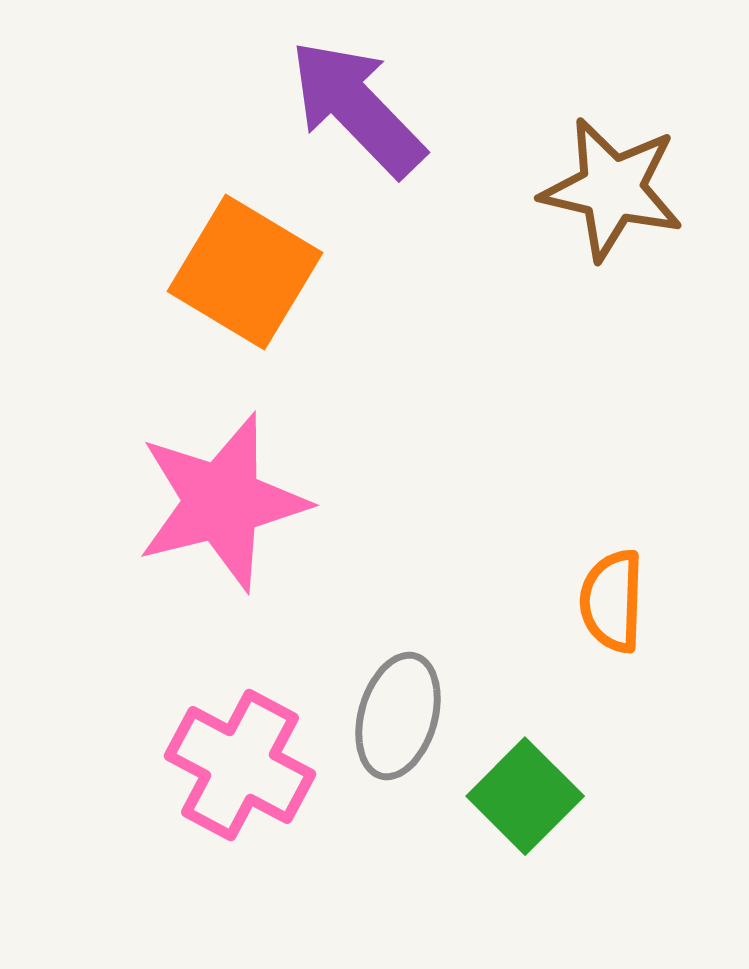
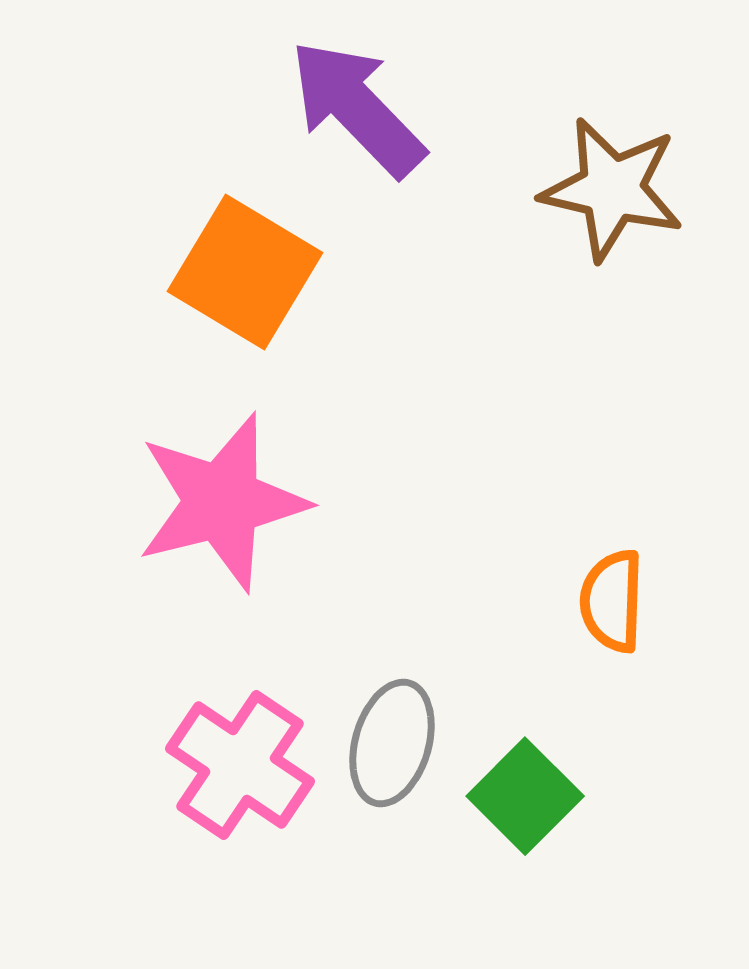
gray ellipse: moved 6 px left, 27 px down
pink cross: rotated 6 degrees clockwise
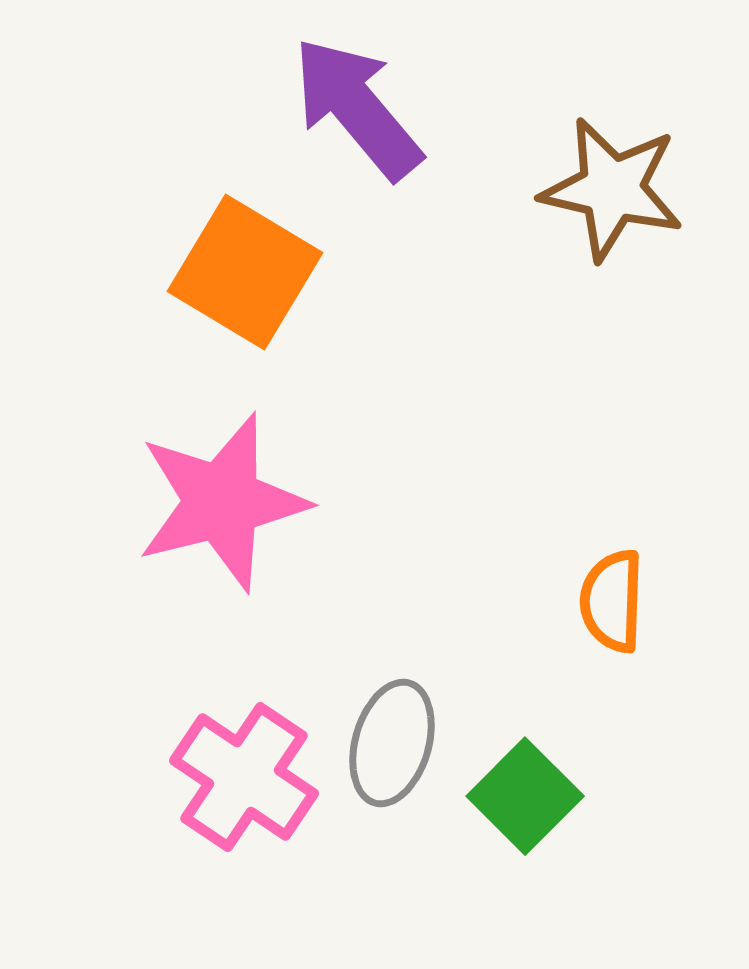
purple arrow: rotated 4 degrees clockwise
pink cross: moved 4 px right, 12 px down
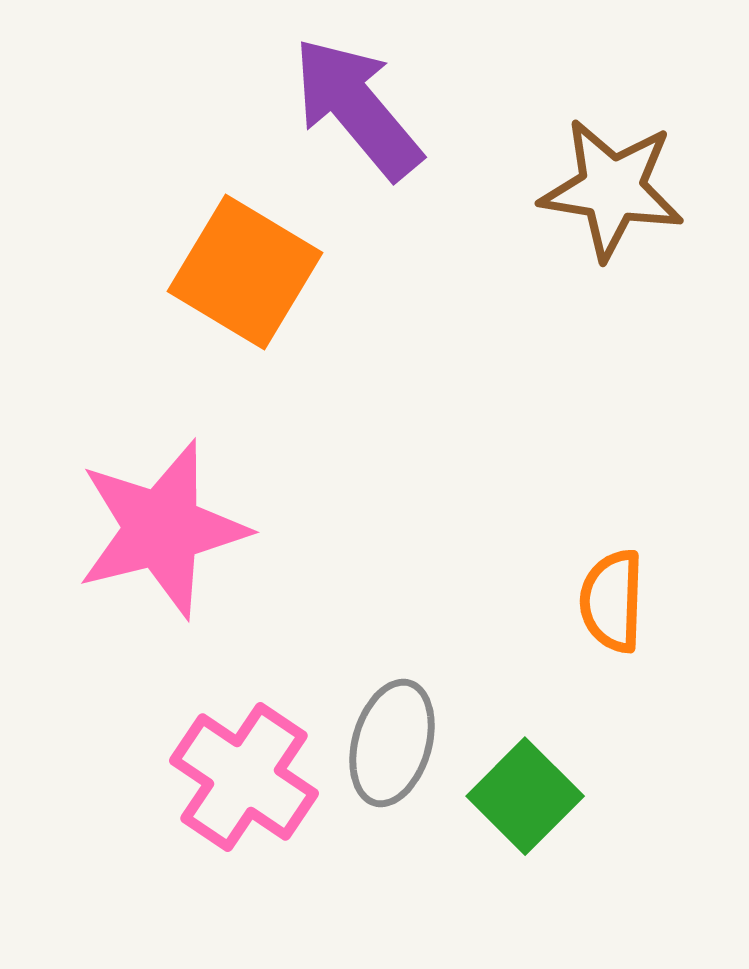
brown star: rotated 4 degrees counterclockwise
pink star: moved 60 px left, 27 px down
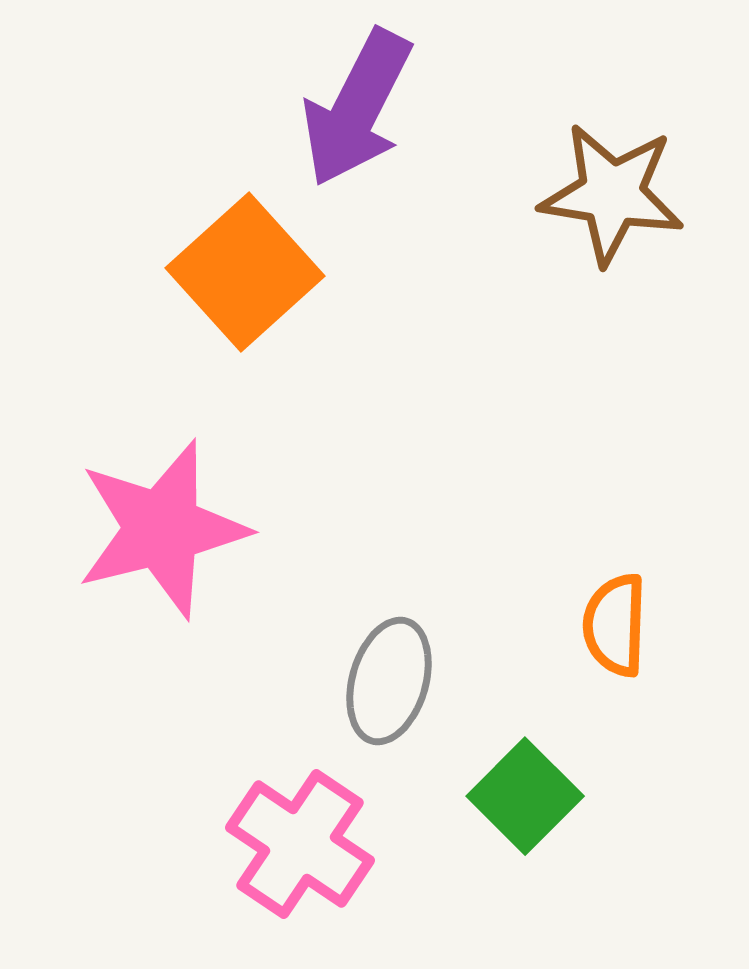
purple arrow: rotated 113 degrees counterclockwise
brown star: moved 5 px down
orange square: rotated 17 degrees clockwise
orange semicircle: moved 3 px right, 24 px down
gray ellipse: moved 3 px left, 62 px up
pink cross: moved 56 px right, 67 px down
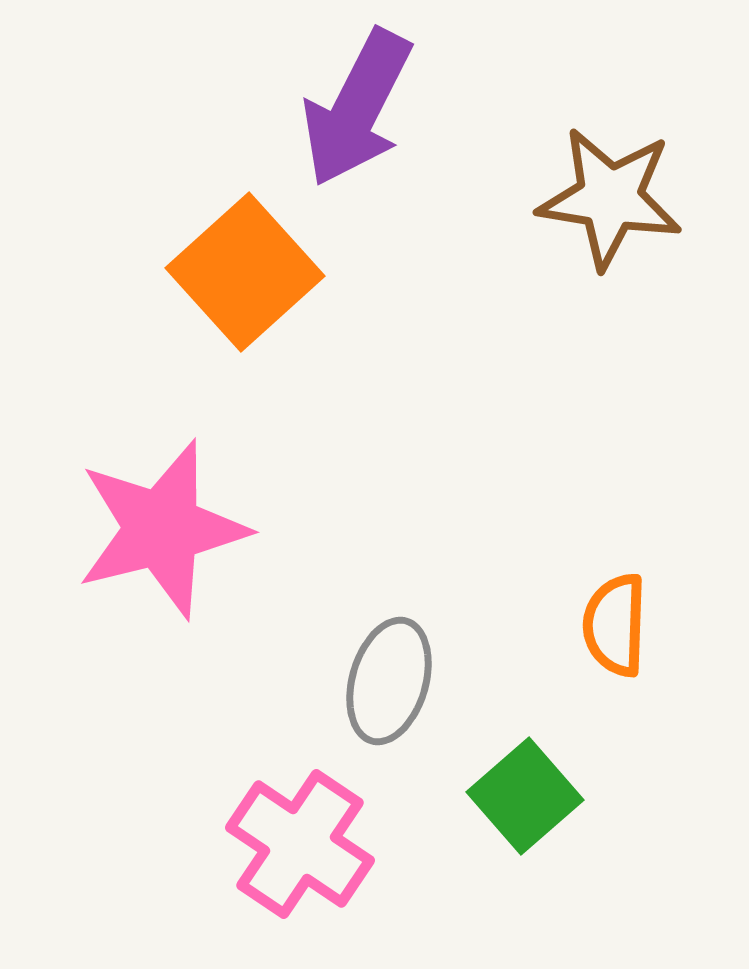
brown star: moved 2 px left, 4 px down
green square: rotated 4 degrees clockwise
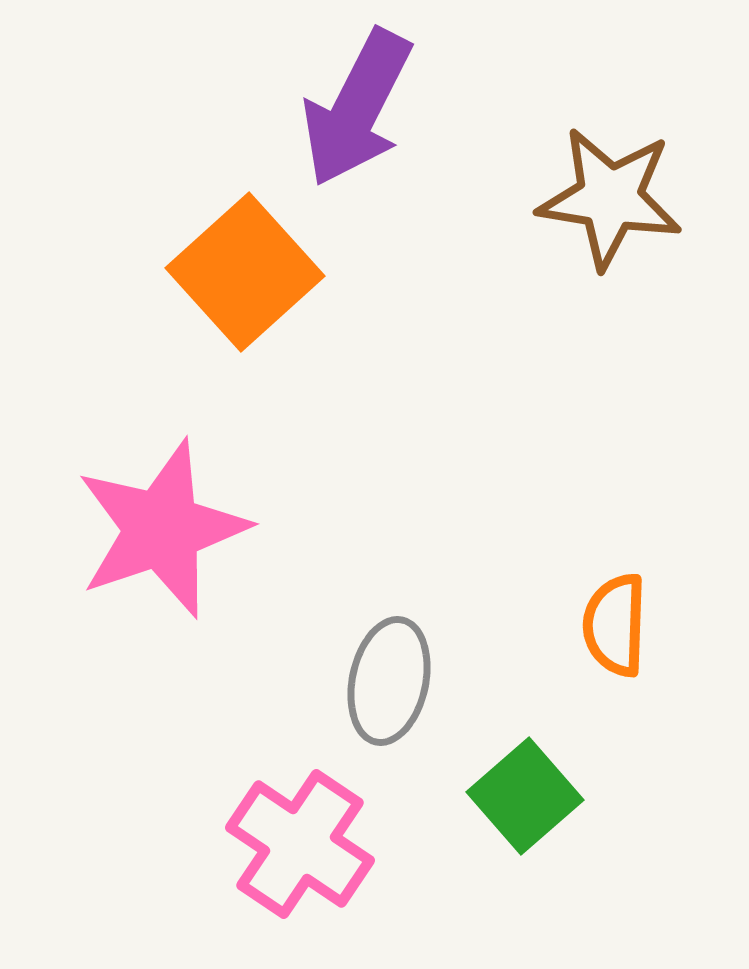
pink star: rotated 5 degrees counterclockwise
gray ellipse: rotated 4 degrees counterclockwise
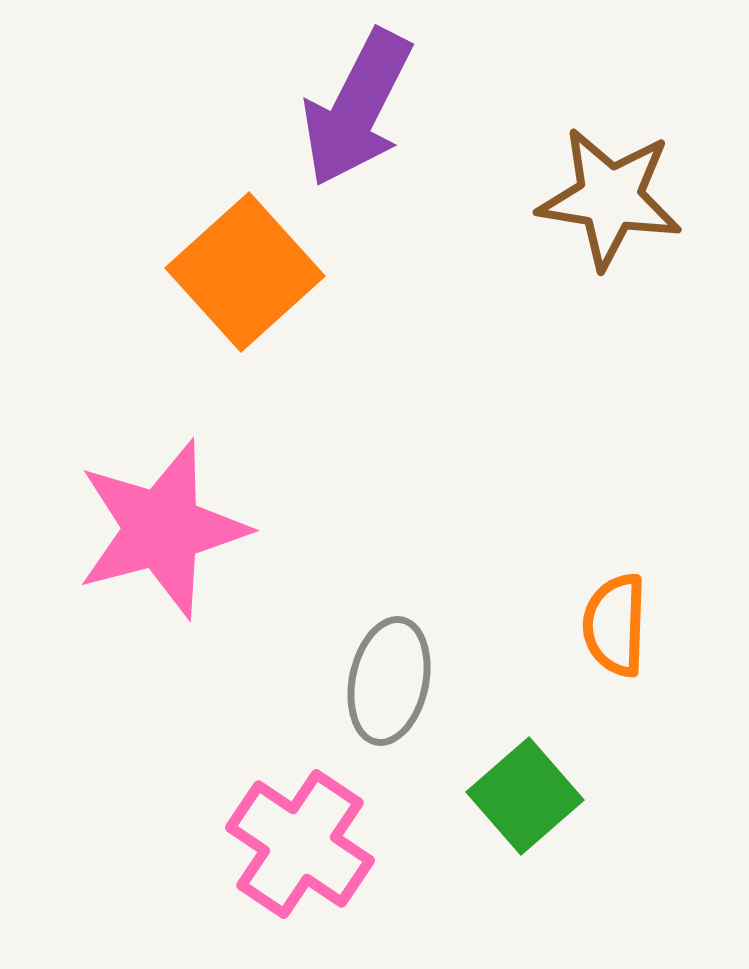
pink star: rotated 4 degrees clockwise
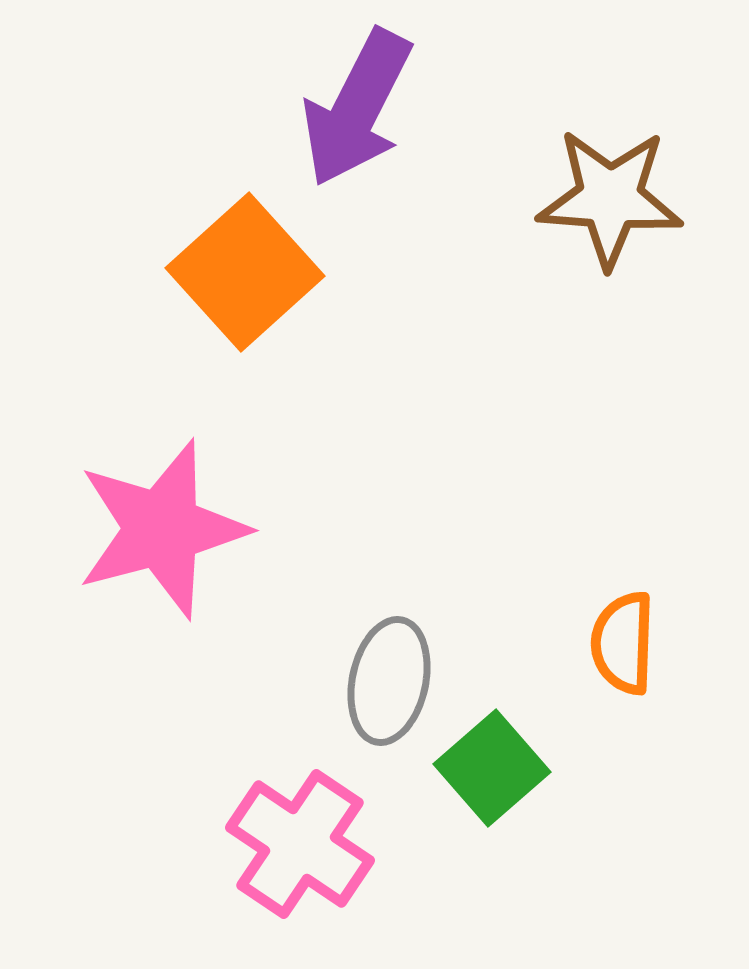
brown star: rotated 5 degrees counterclockwise
orange semicircle: moved 8 px right, 18 px down
green square: moved 33 px left, 28 px up
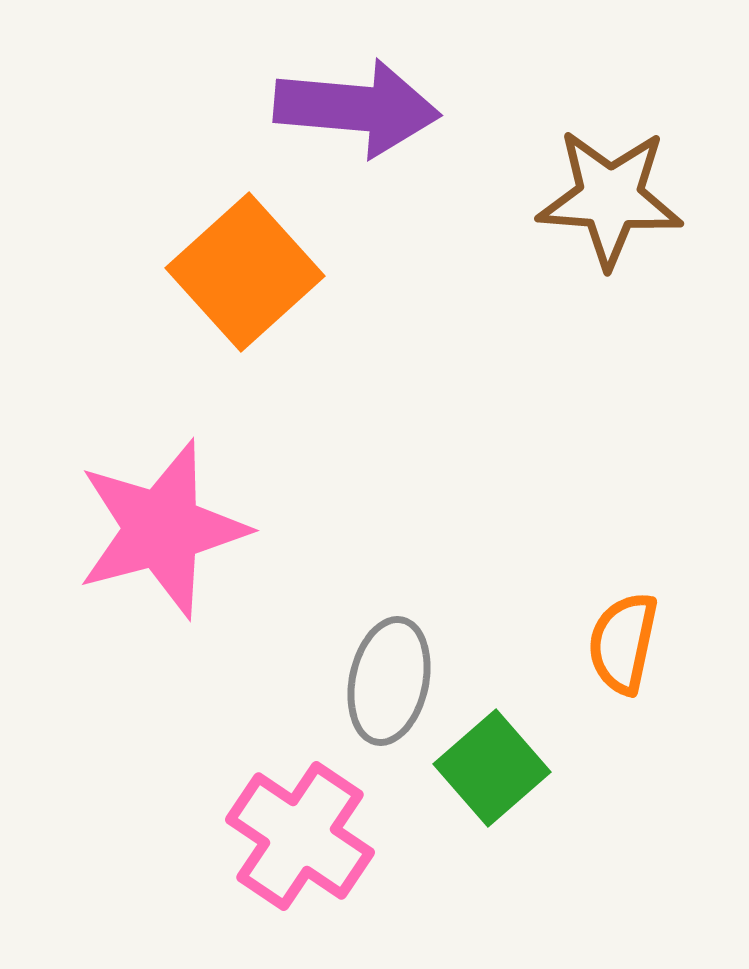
purple arrow: rotated 112 degrees counterclockwise
orange semicircle: rotated 10 degrees clockwise
pink cross: moved 8 px up
